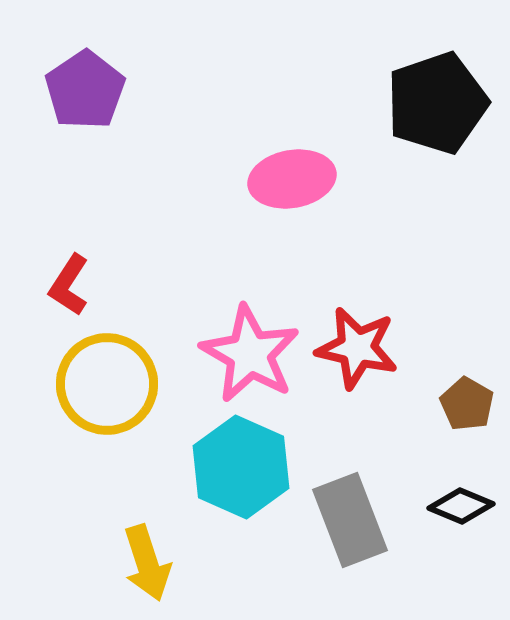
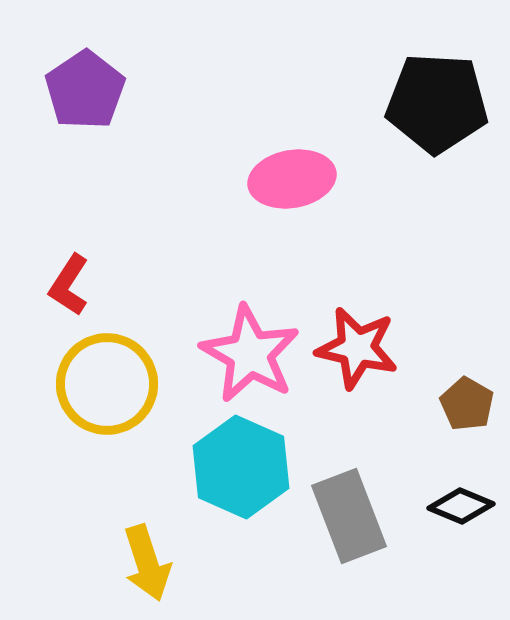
black pentagon: rotated 22 degrees clockwise
gray rectangle: moved 1 px left, 4 px up
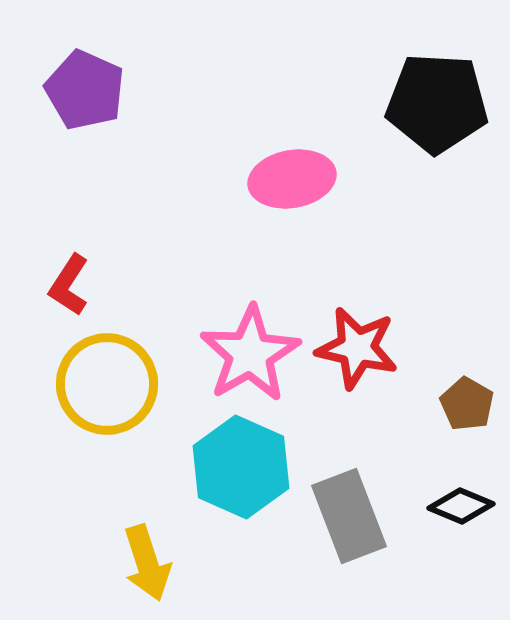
purple pentagon: rotated 14 degrees counterclockwise
pink star: rotated 12 degrees clockwise
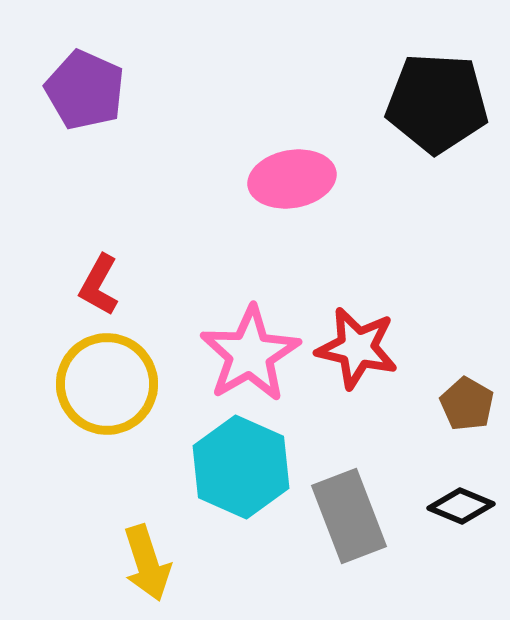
red L-shape: moved 30 px right; rotated 4 degrees counterclockwise
